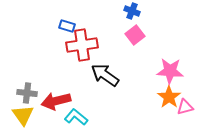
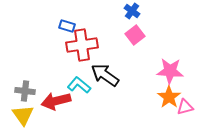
blue cross: rotated 14 degrees clockwise
gray cross: moved 2 px left, 2 px up
cyan L-shape: moved 3 px right, 32 px up
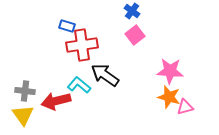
orange star: rotated 20 degrees counterclockwise
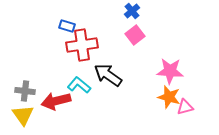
blue cross: rotated 14 degrees clockwise
black arrow: moved 3 px right
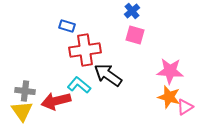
pink square: rotated 36 degrees counterclockwise
red cross: moved 3 px right, 5 px down
pink triangle: rotated 18 degrees counterclockwise
yellow triangle: moved 1 px left, 4 px up
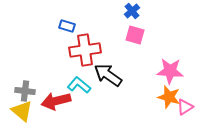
yellow triangle: rotated 15 degrees counterclockwise
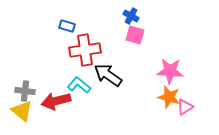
blue cross: moved 1 px left, 5 px down; rotated 21 degrees counterclockwise
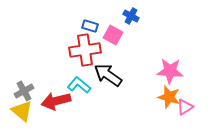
blue rectangle: moved 23 px right
pink square: moved 22 px left; rotated 12 degrees clockwise
gray cross: moved 1 px left; rotated 36 degrees counterclockwise
